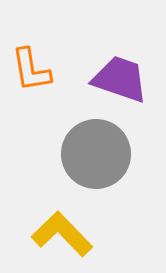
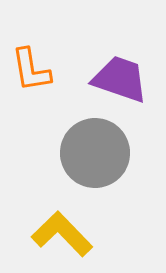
gray circle: moved 1 px left, 1 px up
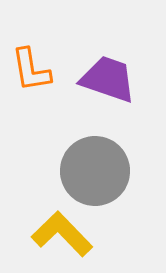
purple trapezoid: moved 12 px left
gray circle: moved 18 px down
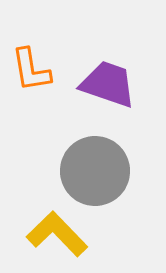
purple trapezoid: moved 5 px down
yellow L-shape: moved 5 px left
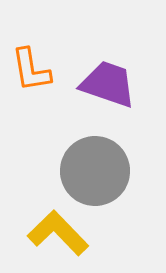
yellow L-shape: moved 1 px right, 1 px up
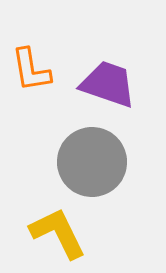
gray circle: moved 3 px left, 9 px up
yellow L-shape: rotated 18 degrees clockwise
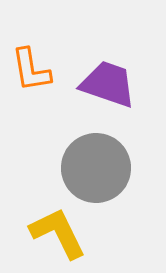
gray circle: moved 4 px right, 6 px down
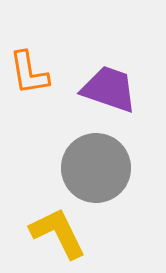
orange L-shape: moved 2 px left, 3 px down
purple trapezoid: moved 1 px right, 5 px down
